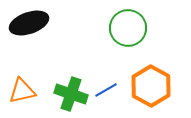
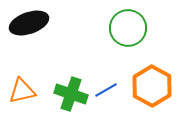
orange hexagon: moved 1 px right
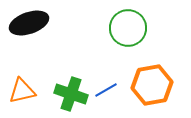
orange hexagon: moved 1 px up; rotated 21 degrees clockwise
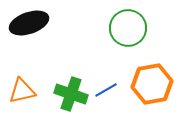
orange hexagon: moved 1 px up
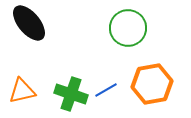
black ellipse: rotated 69 degrees clockwise
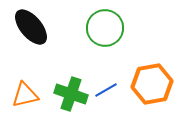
black ellipse: moved 2 px right, 4 px down
green circle: moved 23 px left
orange triangle: moved 3 px right, 4 px down
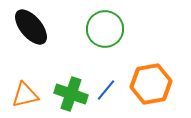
green circle: moved 1 px down
orange hexagon: moved 1 px left
blue line: rotated 20 degrees counterclockwise
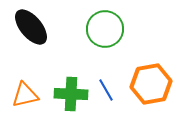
blue line: rotated 70 degrees counterclockwise
green cross: rotated 16 degrees counterclockwise
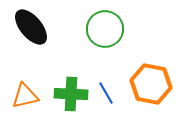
orange hexagon: rotated 21 degrees clockwise
blue line: moved 3 px down
orange triangle: moved 1 px down
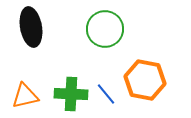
black ellipse: rotated 30 degrees clockwise
orange hexagon: moved 6 px left, 4 px up
blue line: moved 1 px down; rotated 10 degrees counterclockwise
